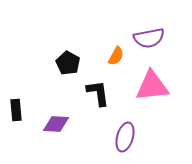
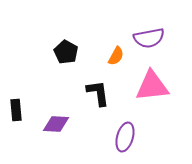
black pentagon: moved 2 px left, 11 px up
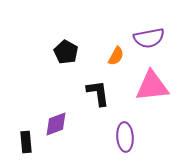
black rectangle: moved 10 px right, 32 px down
purple diamond: rotated 24 degrees counterclockwise
purple ellipse: rotated 20 degrees counterclockwise
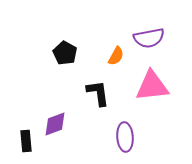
black pentagon: moved 1 px left, 1 px down
purple diamond: moved 1 px left
black rectangle: moved 1 px up
